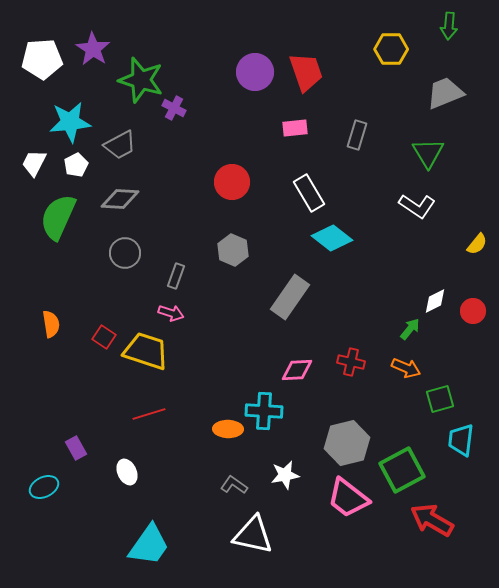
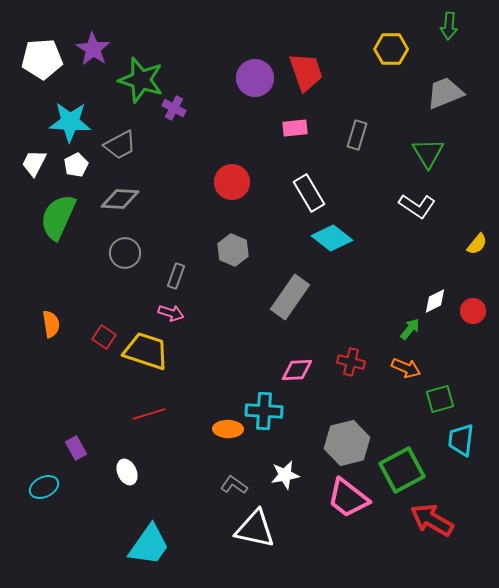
purple circle at (255, 72): moved 6 px down
cyan star at (70, 122): rotated 9 degrees clockwise
white triangle at (253, 535): moved 2 px right, 6 px up
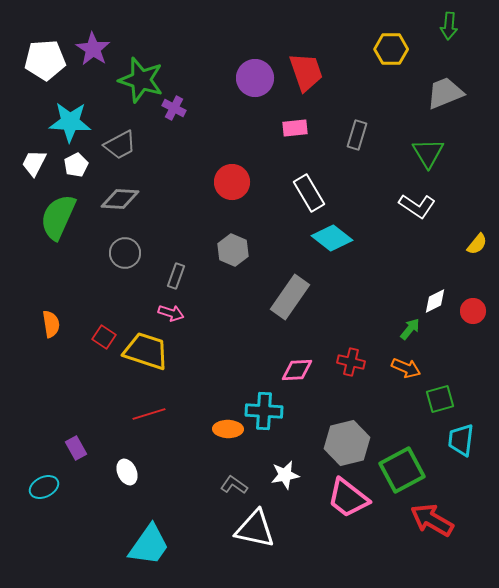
white pentagon at (42, 59): moved 3 px right, 1 px down
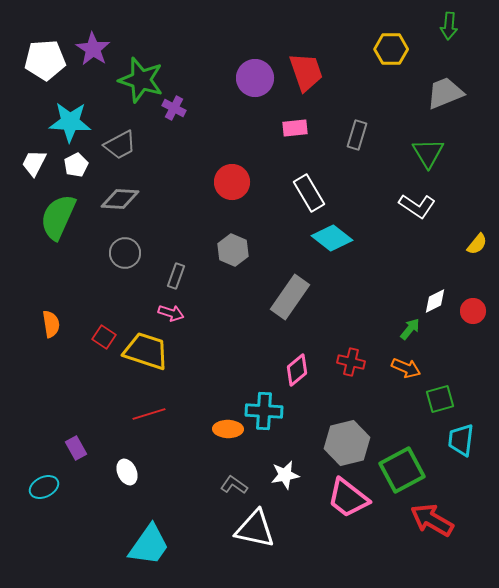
pink diamond at (297, 370): rotated 36 degrees counterclockwise
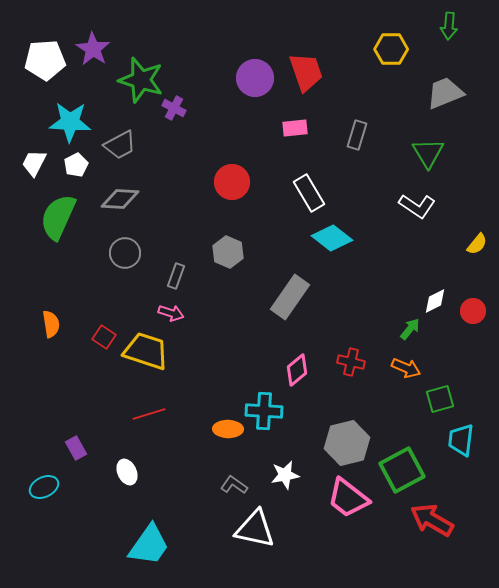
gray hexagon at (233, 250): moved 5 px left, 2 px down
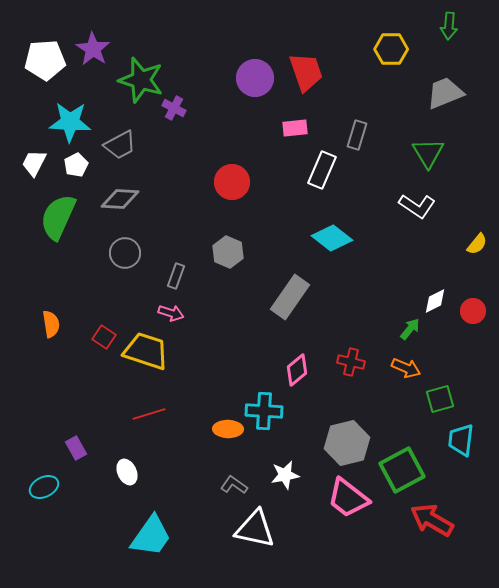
white rectangle at (309, 193): moved 13 px right, 23 px up; rotated 54 degrees clockwise
cyan trapezoid at (149, 545): moved 2 px right, 9 px up
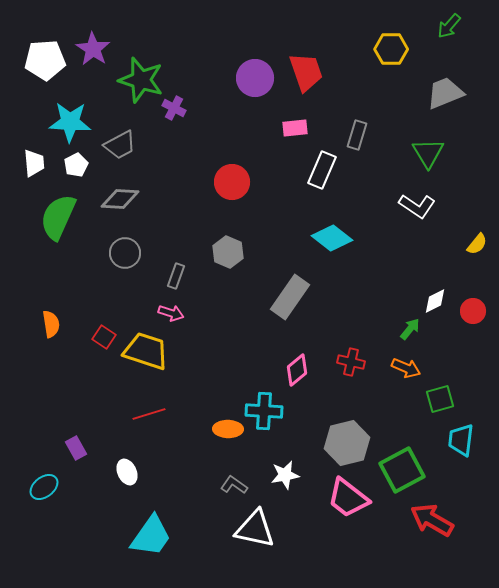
green arrow at (449, 26): rotated 36 degrees clockwise
white trapezoid at (34, 163): rotated 148 degrees clockwise
cyan ellipse at (44, 487): rotated 12 degrees counterclockwise
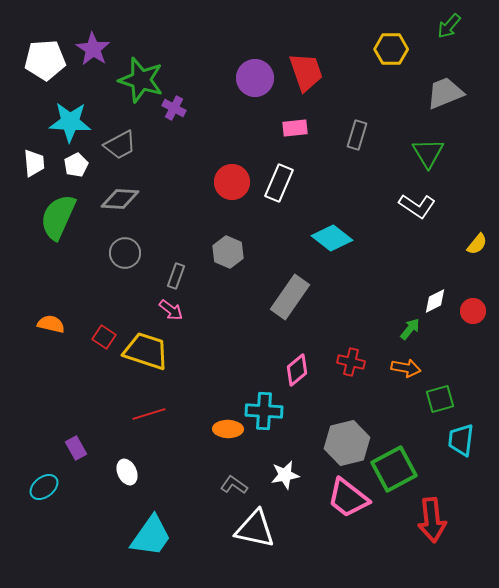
white rectangle at (322, 170): moved 43 px left, 13 px down
pink arrow at (171, 313): moved 3 px up; rotated 20 degrees clockwise
orange semicircle at (51, 324): rotated 68 degrees counterclockwise
orange arrow at (406, 368): rotated 12 degrees counterclockwise
green square at (402, 470): moved 8 px left, 1 px up
red arrow at (432, 520): rotated 126 degrees counterclockwise
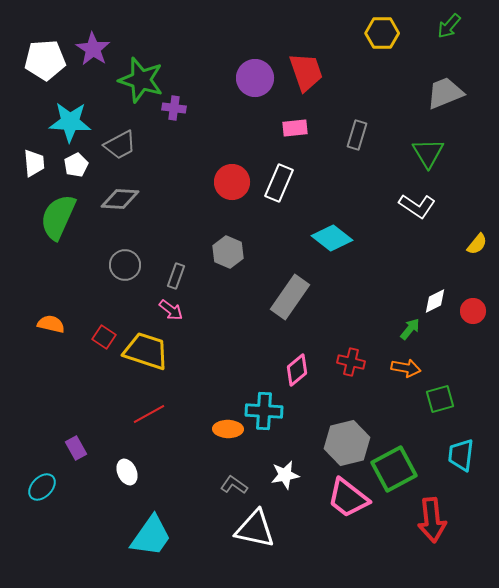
yellow hexagon at (391, 49): moved 9 px left, 16 px up
purple cross at (174, 108): rotated 20 degrees counterclockwise
gray circle at (125, 253): moved 12 px down
red line at (149, 414): rotated 12 degrees counterclockwise
cyan trapezoid at (461, 440): moved 15 px down
cyan ellipse at (44, 487): moved 2 px left; rotated 8 degrees counterclockwise
